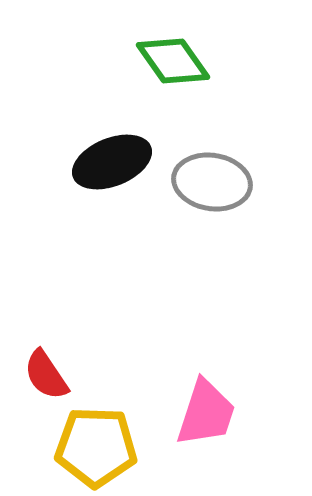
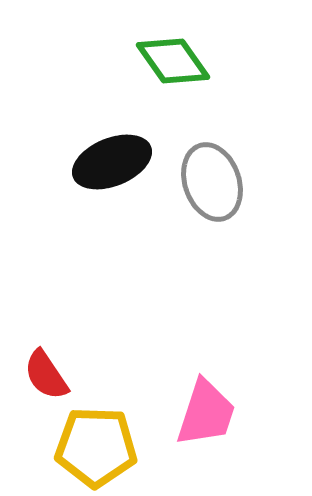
gray ellipse: rotated 62 degrees clockwise
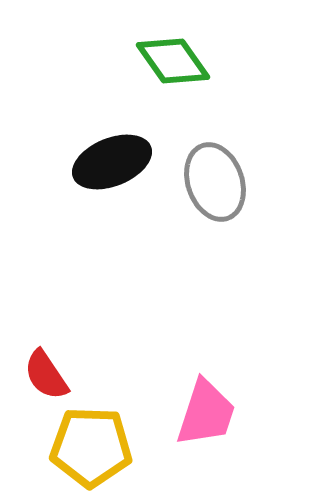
gray ellipse: moved 3 px right
yellow pentagon: moved 5 px left
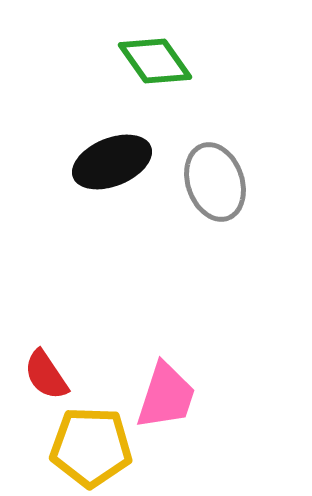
green diamond: moved 18 px left
pink trapezoid: moved 40 px left, 17 px up
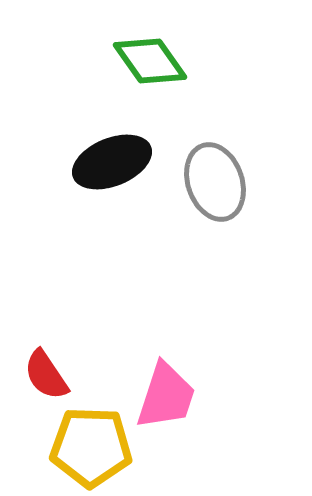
green diamond: moved 5 px left
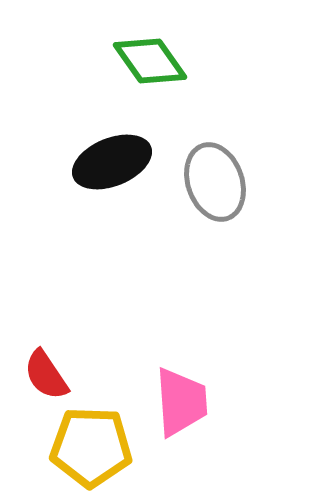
pink trapezoid: moved 15 px right, 6 px down; rotated 22 degrees counterclockwise
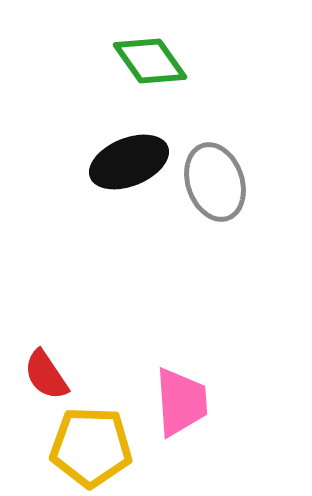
black ellipse: moved 17 px right
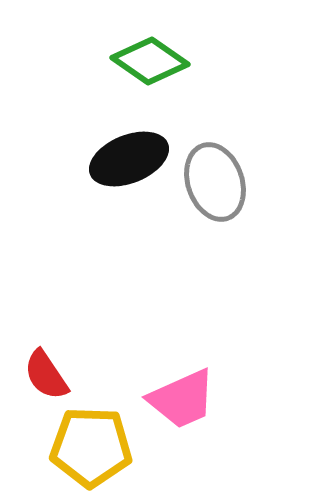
green diamond: rotated 20 degrees counterclockwise
black ellipse: moved 3 px up
pink trapezoid: moved 1 px right, 3 px up; rotated 70 degrees clockwise
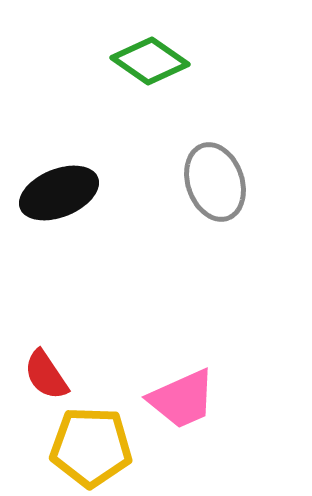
black ellipse: moved 70 px left, 34 px down
